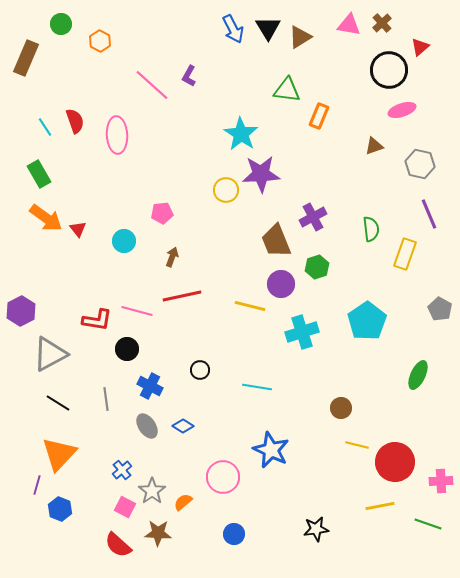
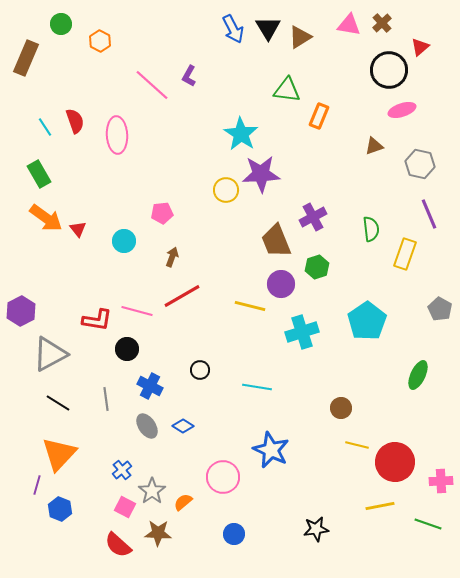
red line at (182, 296): rotated 18 degrees counterclockwise
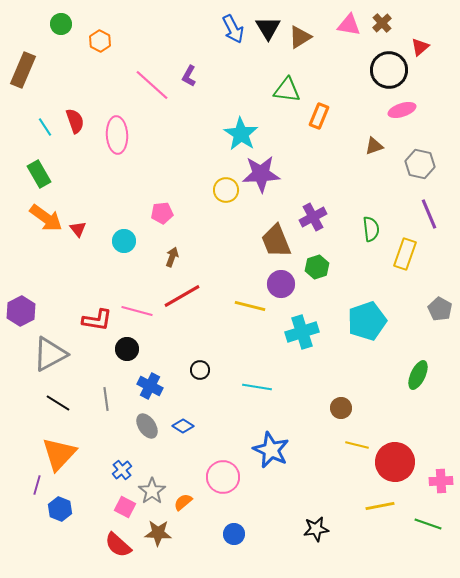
brown rectangle at (26, 58): moved 3 px left, 12 px down
cyan pentagon at (367, 321): rotated 15 degrees clockwise
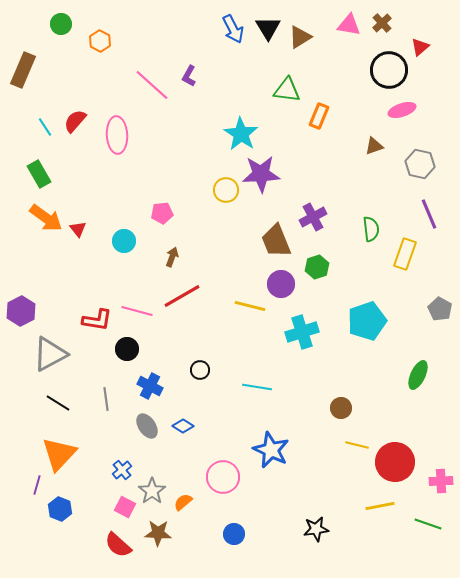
red semicircle at (75, 121): rotated 120 degrees counterclockwise
